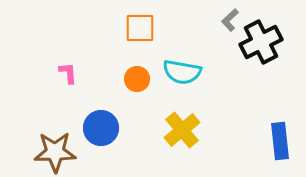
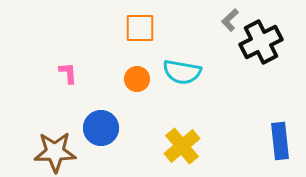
yellow cross: moved 16 px down
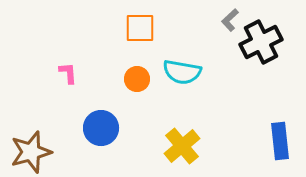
brown star: moved 24 px left; rotated 15 degrees counterclockwise
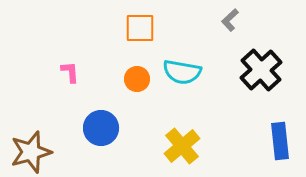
black cross: moved 28 px down; rotated 15 degrees counterclockwise
pink L-shape: moved 2 px right, 1 px up
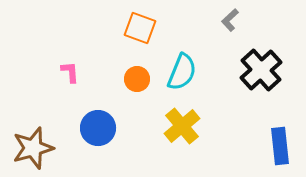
orange square: rotated 20 degrees clockwise
cyan semicircle: rotated 78 degrees counterclockwise
blue circle: moved 3 px left
blue rectangle: moved 5 px down
yellow cross: moved 20 px up
brown star: moved 2 px right, 4 px up
